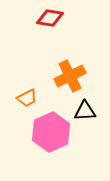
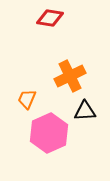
orange trapezoid: moved 1 px down; rotated 140 degrees clockwise
pink hexagon: moved 2 px left, 1 px down
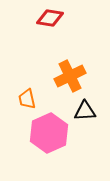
orange trapezoid: rotated 35 degrees counterclockwise
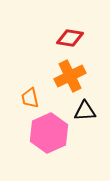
red diamond: moved 20 px right, 20 px down
orange trapezoid: moved 3 px right, 1 px up
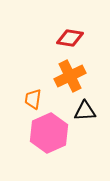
orange trapezoid: moved 3 px right, 1 px down; rotated 20 degrees clockwise
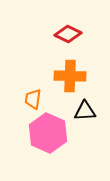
red diamond: moved 2 px left, 4 px up; rotated 16 degrees clockwise
orange cross: rotated 28 degrees clockwise
pink hexagon: moved 1 px left; rotated 12 degrees counterclockwise
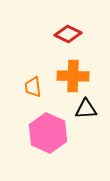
orange cross: moved 3 px right
orange trapezoid: moved 12 px up; rotated 15 degrees counterclockwise
black triangle: moved 1 px right, 2 px up
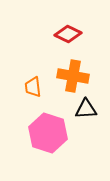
orange cross: rotated 8 degrees clockwise
pink hexagon: rotated 6 degrees counterclockwise
